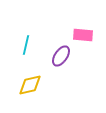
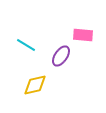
cyan line: rotated 72 degrees counterclockwise
yellow diamond: moved 5 px right
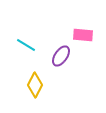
yellow diamond: rotated 50 degrees counterclockwise
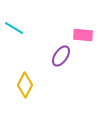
cyan line: moved 12 px left, 17 px up
yellow diamond: moved 10 px left
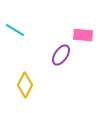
cyan line: moved 1 px right, 2 px down
purple ellipse: moved 1 px up
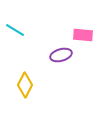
purple ellipse: rotated 40 degrees clockwise
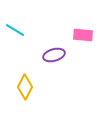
purple ellipse: moved 7 px left
yellow diamond: moved 2 px down
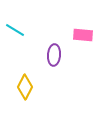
purple ellipse: rotated 70 degrees counterclockwise
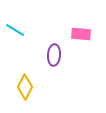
pink rectangle: moved 2 px left, 1 px up
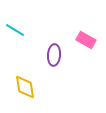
pink rectangle: moved 5 px right, 6 px down; rotated 24 degrees clockwise
yellow diamond: rotated 35 degrees counterclockwise
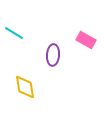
cyan line: moved 1 px left, 3 px down
purple ellipse: moved 1 px left
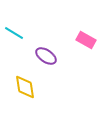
purple ellipse: moved 7 px left, 1 px down; rotated 60 degrees counterclockwise
